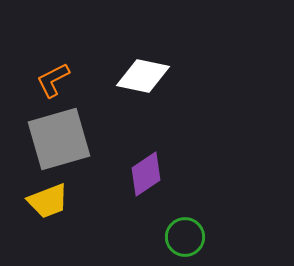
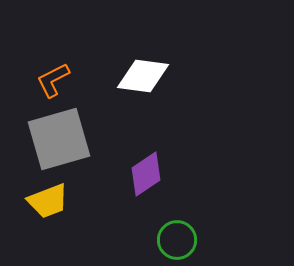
white diamond: rotated 4 degrees counterclockwise
green circle: moved 8 px left, 3 px down
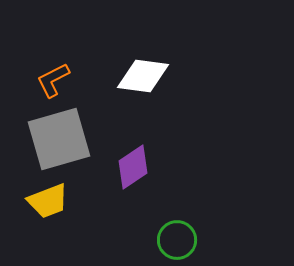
purple diamond: moved 13 px left, 7 px up
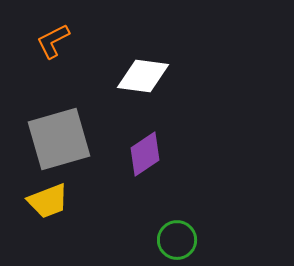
orange L-shape: moved 39 px up
purple diamond: moved 12 px right, 13 px up
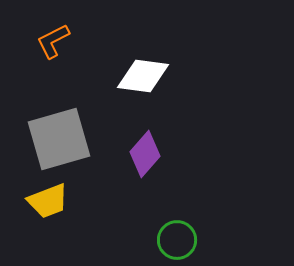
purple diamond: rotated 15 degrees counterclockwise
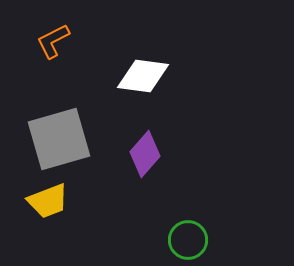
green circle: moved 11 px right
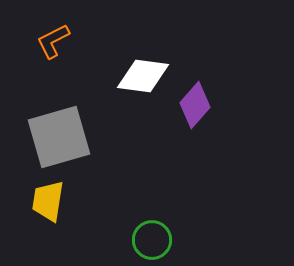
gray square: moved 2 px up
purple diamond: moved 50 px right, 49 px up
yellow trapezoid: rotated 120 degrees clockwise
green circle: moved 36 px left
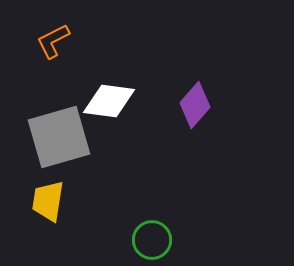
white diamond: moved 34 px left, 25 px down
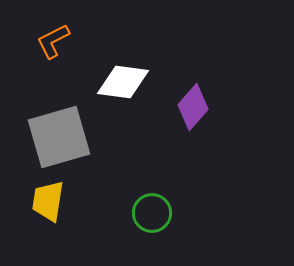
white diamond: moved 14 px right, 19 px up
purple diamond: moved 2 px left, 2 px down
green circle: moved 27 px up
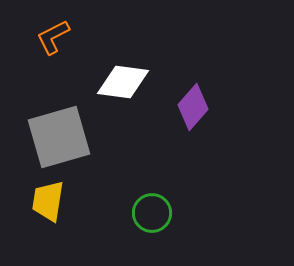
orange L-shape: moved 4 px up
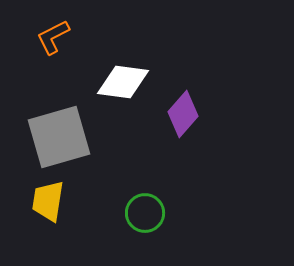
purple diamond: moved 10 px left, 7 px down
green circle: moved 7 px left
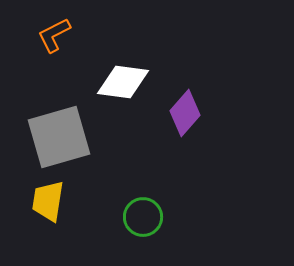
orange L-shape: moved 1 px right, 2 px up
purple diamond: moved 2 px right, 1 px up
green circle: moved 2 px left, 4 px down
